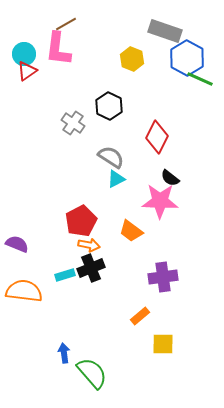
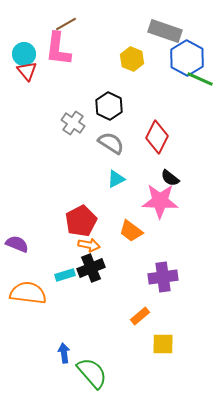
red triangle: rotated 35 degrees counterclockwise
gray semicircle: moved 14 px up
orange semicircle: moved 4 px right, 2 px down
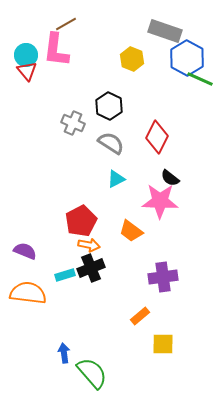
pink L-shape: moved 2 px left, 1 px down
cyan circle: moved 2 px right, 1 px down
gray cross: rotated 10 degrees counterclockwise
purple semicircle: moved 8 px right, 7 px down
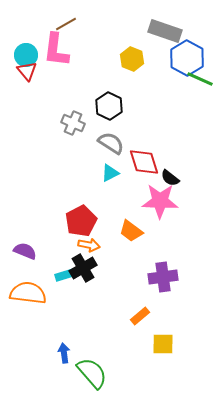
red diamond: moved 13 px left, 25 px down; rotated 44 degrees counterclockwise
cyan triangle: moved 6 px left, 6 px up
black cross: moved 8 px left; rotated 8 degrees counterclockwise
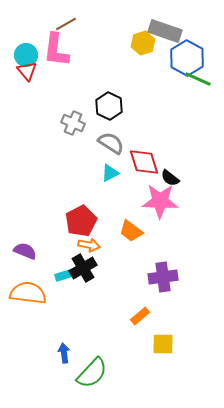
yellow hexagon: moved 11 px right, 16 px up; rotated 20 degrees clockwise
green line: moved 2 px left
green semicircle: rotated 84 degrees clockwise
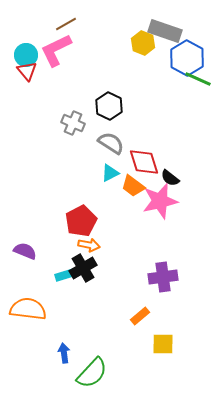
yellow hexagon: rotated 20 degrees counterclockwise
pink L-shape: rotated 57 degrees clockwise
pink star: rotated 15 degrees counterclockwise
orange trapezoid: moved 2 px right, 45 px up
orange semicircle: moved 16 px down
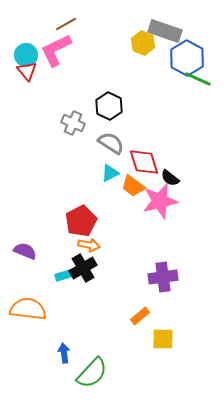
yellow square: moved 5 px up
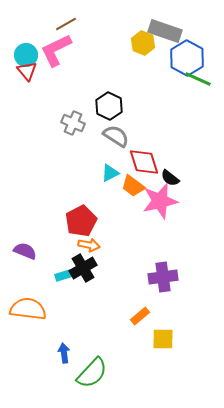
gray semicircle: moved 5 px right, 7 px up
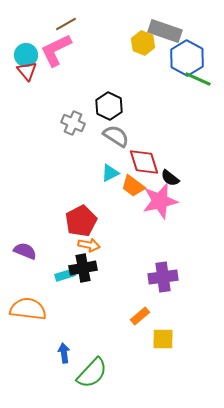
black cross: rotated 20 degrees clockwise
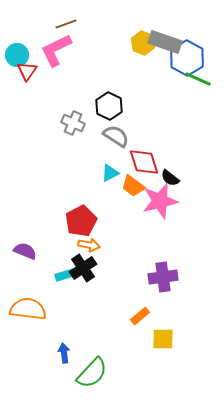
brown line: rotated 10 degrees clockwise
gray rectangle: moved 11 px down
cyan circle: moved 9 px left
red triangle: rotated 15 degrees clockwise
black cross: rotated 24 degrees counterclockwise
